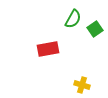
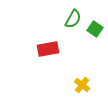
green square: rotated 21 degrees counterclockwise
yellow cross: rotated 21 degrees clockwise
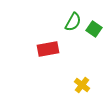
green semicircle: moved 3 px down
green square: moved 1 px left
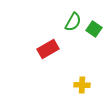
red rectangle: rotated 20 degrees counterclockwise
yellow cross: rotated 35 degrees counterclockwise
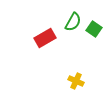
red rectangle: moved 3 px left, 11 px up
yellow cross: moved 6 px left, 4 px up; rotated 21 degrees clockwise
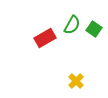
green semicircle: moved 1 px left, 3 px down
yellow cross: rotated 21 degrees clockwise
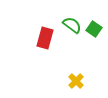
green semicircle: rotated 84 degrees counterclockwise
red rectangle: rotated 45 degrees counterclockwise
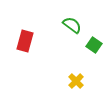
green square: moved 16 px down
red rectangle: moved 20 px left, 3 px down
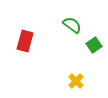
green square: rotated 21 degrees clockwise
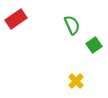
green semicircle: rotated 30 degrees clockwise
red rectangle: moved 9 px left, 22 px up; rotated 40 degrees clockwise
